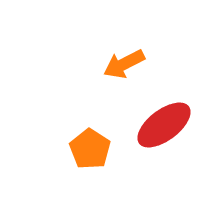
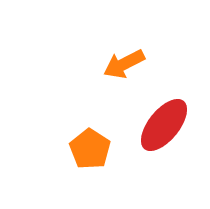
red ellipse: rotated 14 degrees counterclockwise
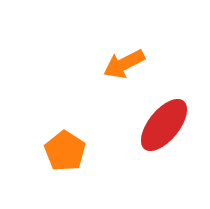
orange pentagon: moved 25 px left, 2 px down
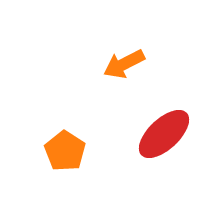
red ellipse: moved 9 px down; rotated 8 degrees clockwise
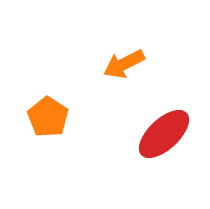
orange pentagon: moved 17 px left, 34 px up
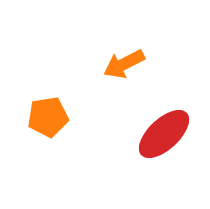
orange pentagon: rotated 30 degrees clockwise
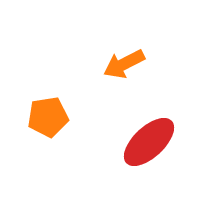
red ellipse: moved 15 px left, 8 px down
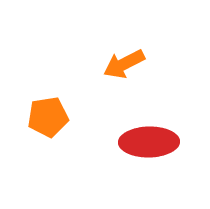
red ellipse: rotated 42 degrees clockwise
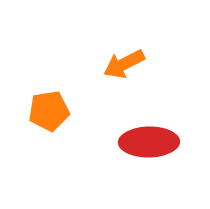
orange pentagon: moved 1 px right, 6 px up
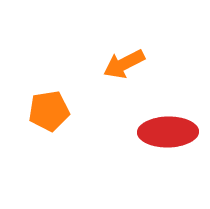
red ellipse: moved 19 px right, 10 px up
